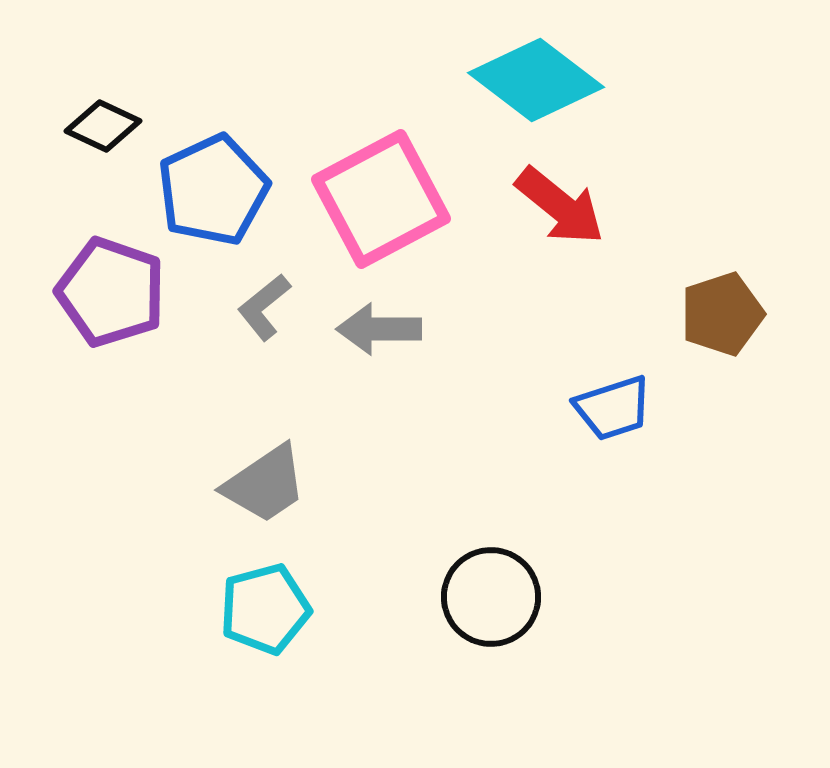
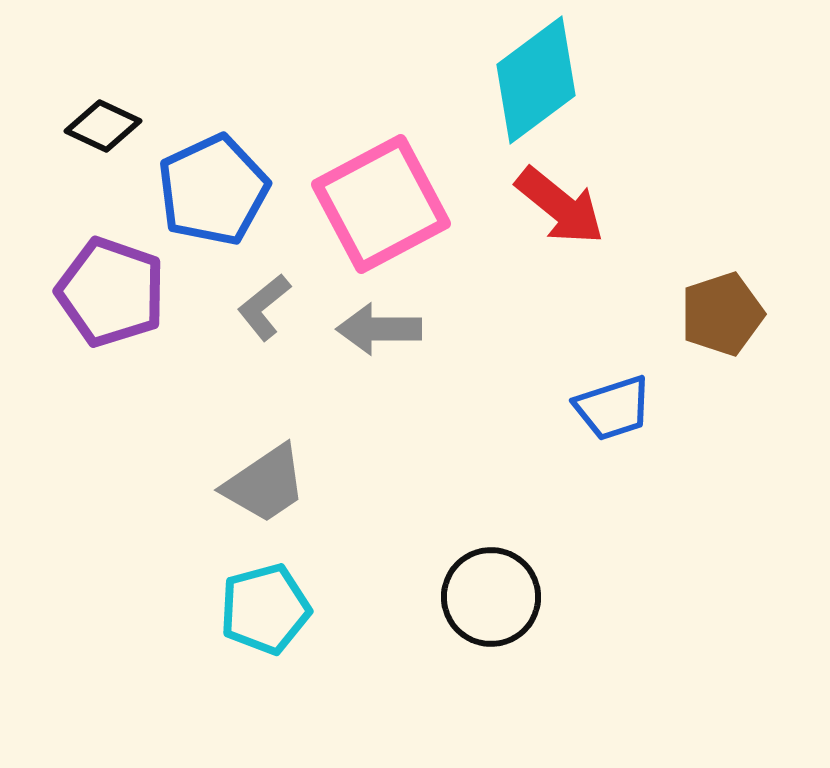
cyan diamond: rotated 74 degrees counterclockwise
pink square: moved 5 px down
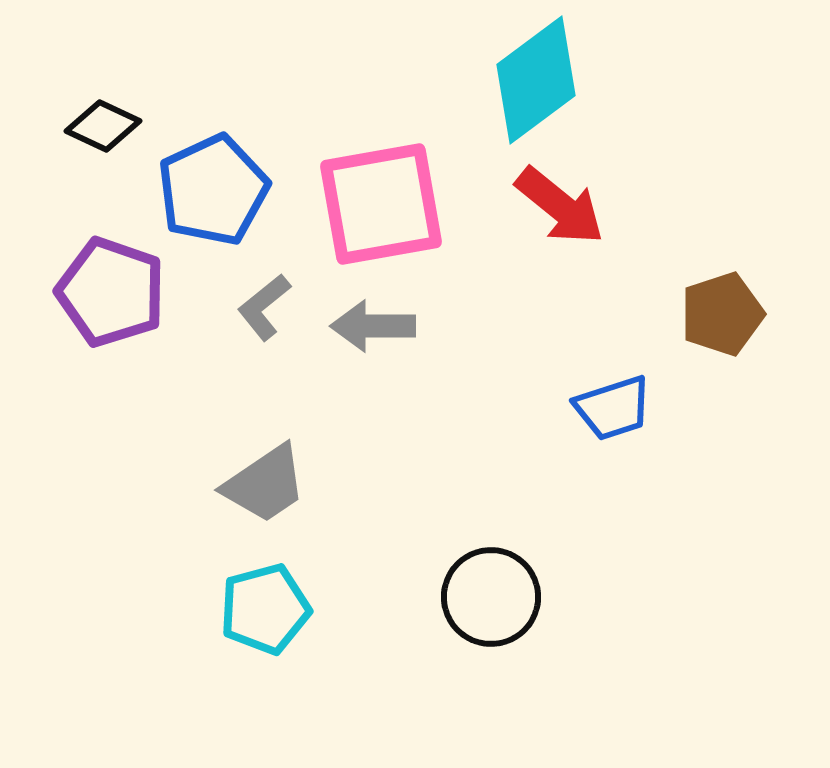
pink square: rotated 18 degrees clockwise
gray arrow: moved 6 px left, 3 px up
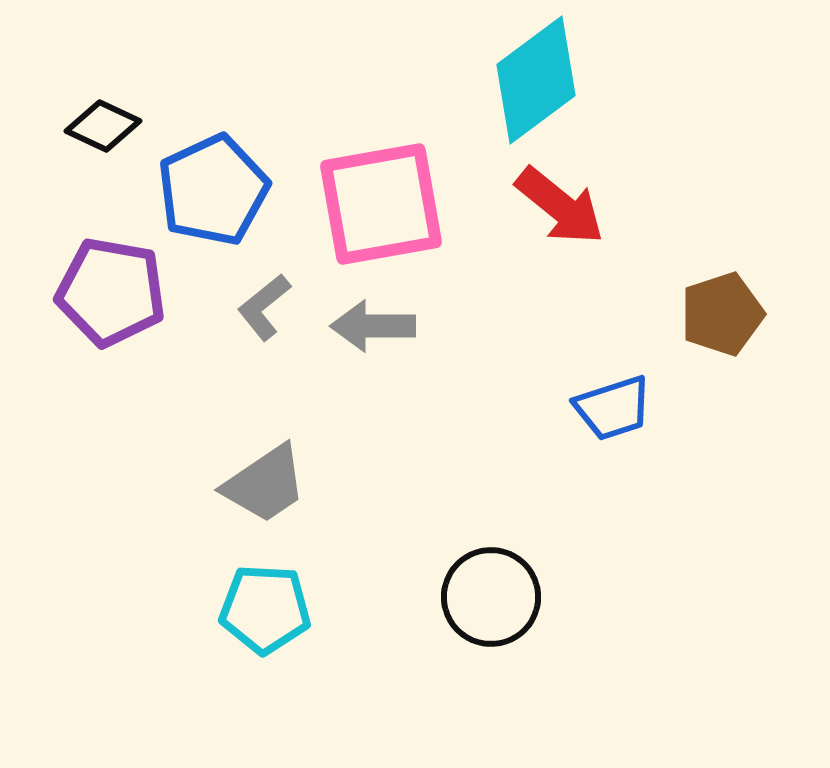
purple pentagon: rotated 9 degrees counterclockwise
cyan pentagon: rotated 18 degrees clockwise
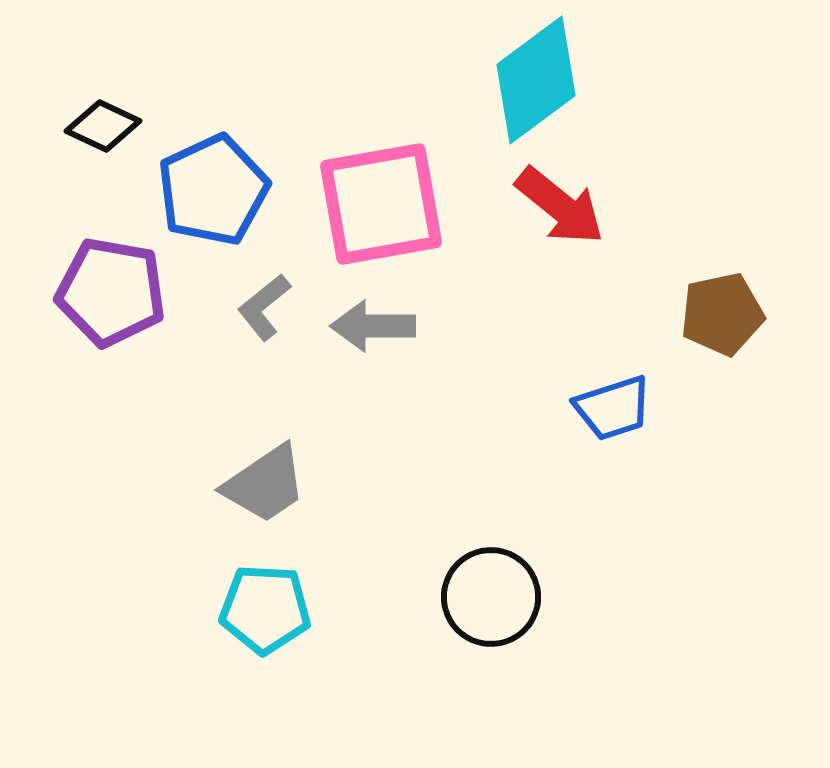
brown pentagon: rotated 6 degrees clockwise
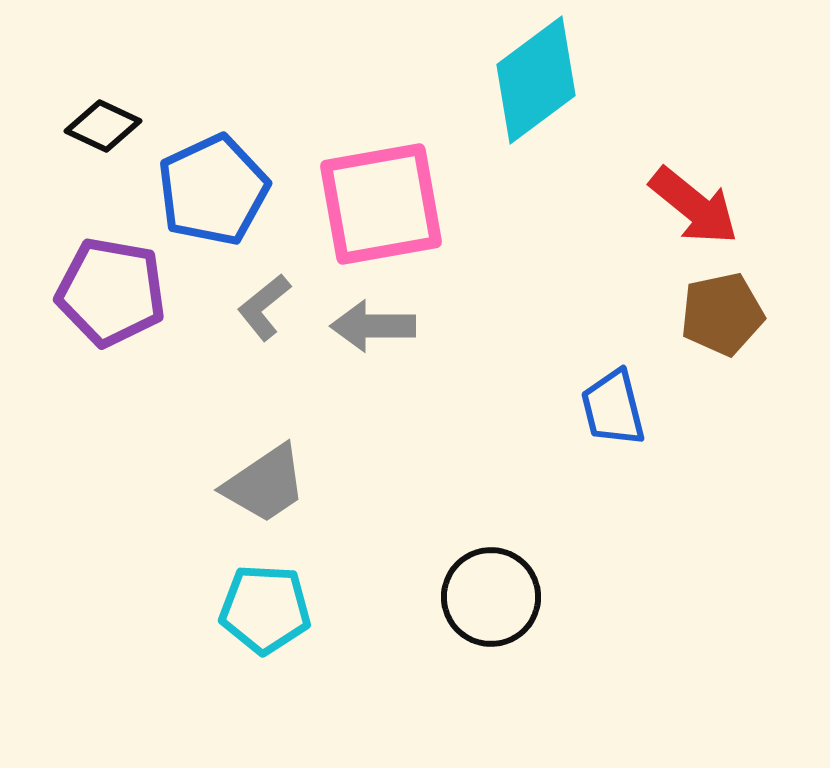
red arrow: moved 134 px right
blue trapezoid: rotated 94 degrees clockwise
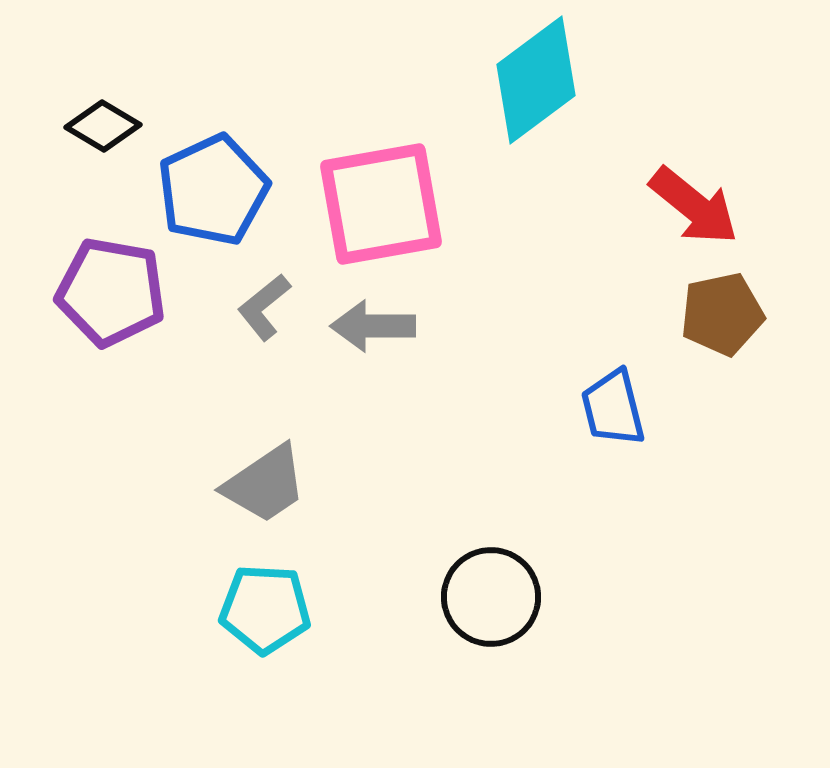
black diamond: rotated 6 degrees clockwise
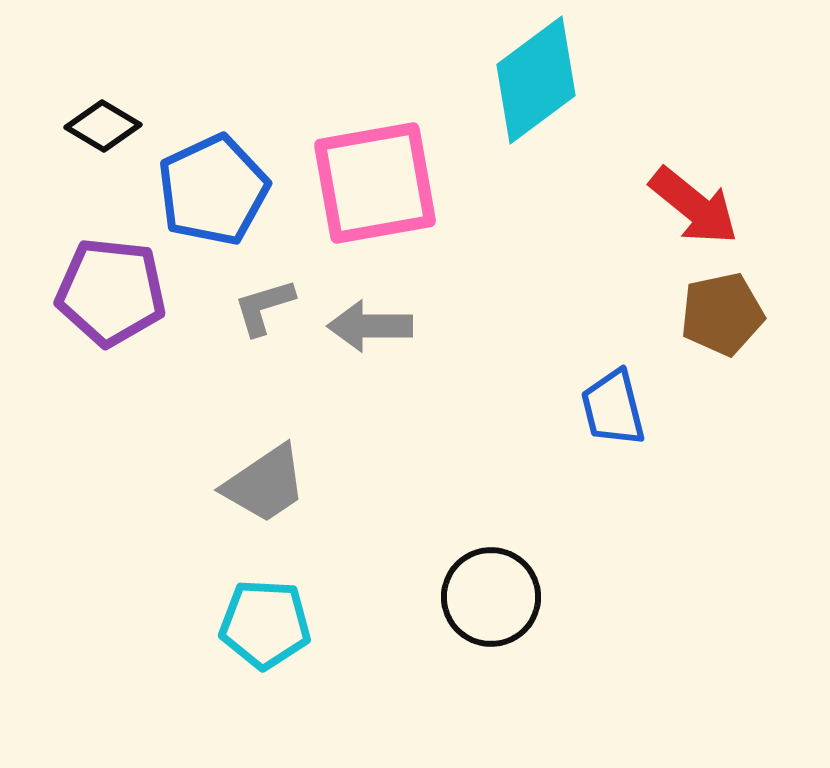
pink square: moved 6 px left, 21 px up
purple pentagon: rotated 4 degrees counterclockwise
gray L-shape: rotated 22 degrees clockwise
gray arrow: moved 3 px left
cyan pentagon: moved 15 px down
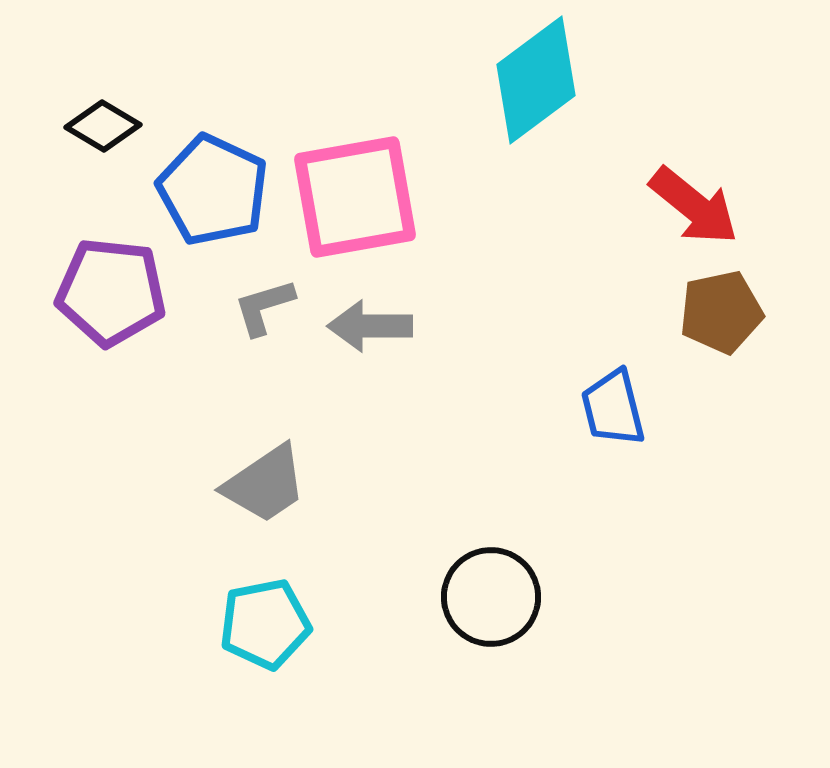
pink square: moved 20 px left, 14 px down
blue pentagon: rotated 22 degrees counterclockwise
brown pentagon: moved 1 px left, 2 px up
cyan pentagon: rotated 14 degrees counterclockwise
